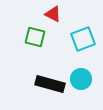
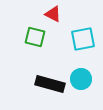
cyan square: rotated 10 degrees clockwise
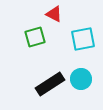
red triangle: moved 1 px right
green square: rotated 30 degrees counterclockwise
black rectangle: rotated 48 degrees counterclockwise
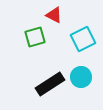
red triangle: moved 1 px down
cyan square: rotated 15 degrees counterclockwise
cyan circle: moved 2 px up
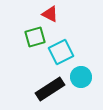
red triangle: moved 4 px left, 1 px up
cyan square: moved 22 px left, 13 px down
black rectangle: moved 5 px down
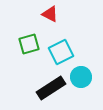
green square: moved 6 px left, 7 px down
black rectangle: moved 1 px right, 1 px up
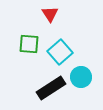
red triangle: rotated 30 degrees clockwise
green square: rotated 20 degrees clockwise
cyan square: moved 1 px left; rotated 15 degrees counterclockwise
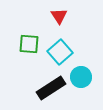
red triangle: moved 9 px right, 2 px down
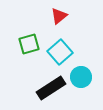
red triangle: rotated 24 degrees clockwise
green square: rotated 20 degrees counterclockwise
